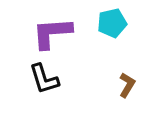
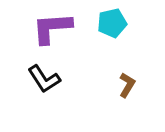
purple L-shape: moved 5 px up
black L-shape: rotated 16 degrees counterclockwise
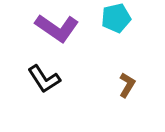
cyan pentagon: moved 4 px right, 5 px up
purple L-shape: moved 5 px right; rotated 141 degrees counterclockwise
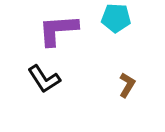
cyan pentagon: rotated 16 degrees clockwise
purple L-shape: moved 1 px right, 2 px down; rotated 141 degrees clockwise
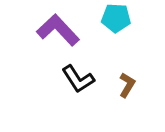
purple L-shape: rotated 51 degrees clockwise
black L-shape: moved 34 px right
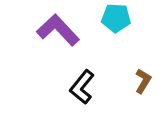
black L-shape: moved 4 px right, 8 px down; rotated 72 degrees clockwise
brown L-shape: moved 16 px right, 4 px up
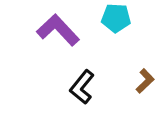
brown L-shape: moved 2 px right; rotated 15 degrees clockwise
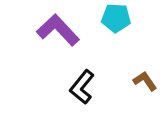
brown L-shape: rotated 80 degrees counterclockwise
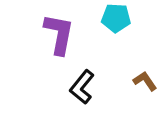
purple L-shape: moved 1 px right, 4 px down; rotated 54 degrees clockwise
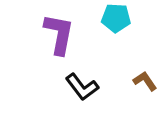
black L-shape: rotated 76 degrees counterclockwise
